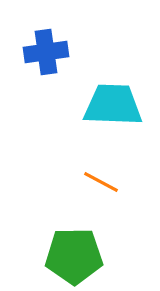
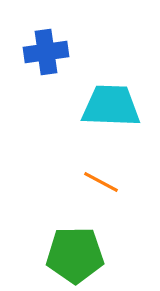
cyan trapezoid: moved 2 px left, 1 px down
green pentagon: moved 1 px right, 1 px up
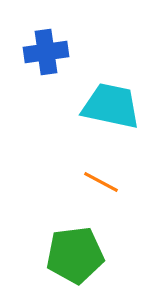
cyan trapezoid: rotated 10 degrees clockwise
green pentagon: rotated 6 degrees counterclockwise
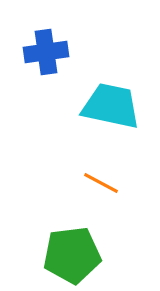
orange line: moved 1 px down
green pentagon: moved 3 px left
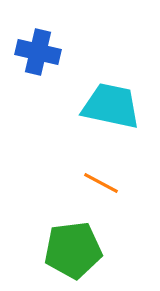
blue cross: moved 8 px left; rotated 21 degrees clockwise
green pentagon: moved 1 px right, 5 px up
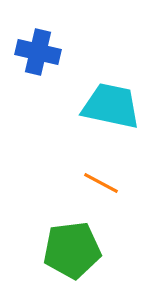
green pentagon: moved 1 px left
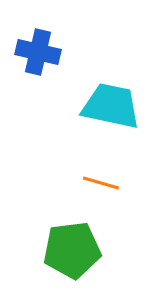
orange line: rotated 12 degrees counterclockwise
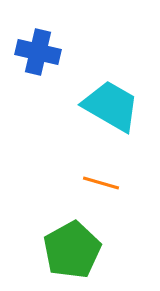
cyan trapezoid: rotated 18 degrees clockwise
green pentagon: rotated 22 degrees counterclockwise
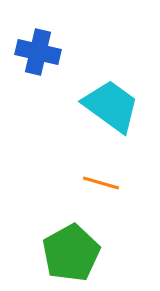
cyan trapezoid: rotated 6 degrees clockwise
green pentagon: moved 1 px left, 3 px down
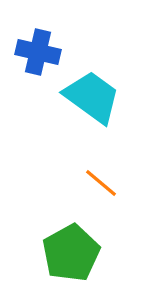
cyan trapezoid: moved 19 px left, 9 px up
orange line: rotated 24 degrees clockwise
